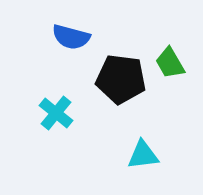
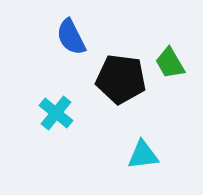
blue semicircle: rotated 48 degrees clockwise
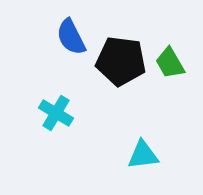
black pentagon: moved 18 px up
cyan cross: rotated 8 degrees counterclockwise
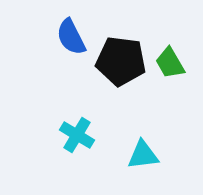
cyan cross: moved 21 px right, 22 px down
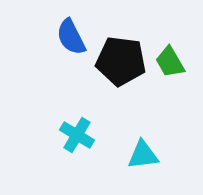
green trapezoid: moved 1 px up
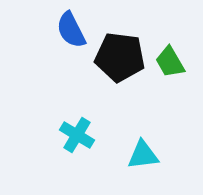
blue semicircle: moved 7 px up
black pentagon: moved 1 px left, 4 px up
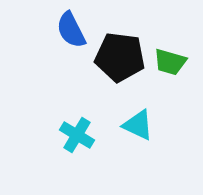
green trapezoid: rotated 44 degrees counterclockwise
cyan triangle: moved 5 px left, 30 px up; rotated 32 degrees clockwise
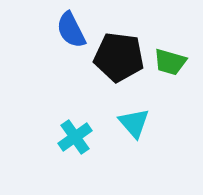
black pentagon: moved 1 px left
cyan triangle: moved 4 px left, 2 px up; rotated 24 degrees clockwise
cyan cross: moved 2 px left, 2 px down; rotated 24 degrees clockwise
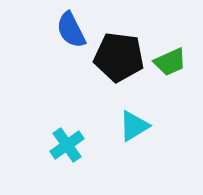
green trapezoid: rotated 40 degrees counterclockwise
cyan triangle: moved 3 px down; rotated 40 degrees clockwise
cyan cross: moved 8 px left, 8 px down
